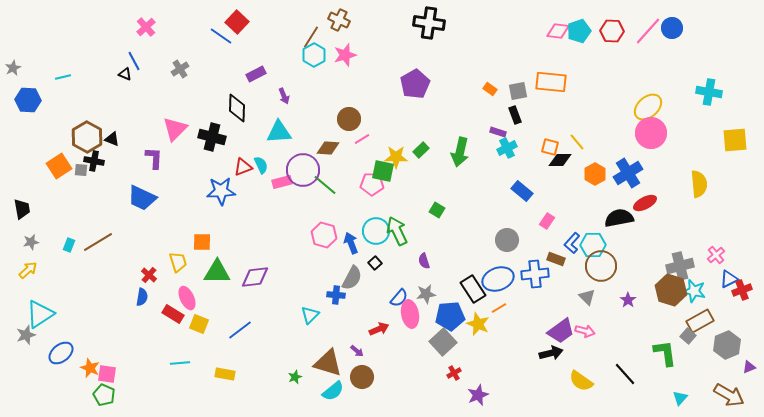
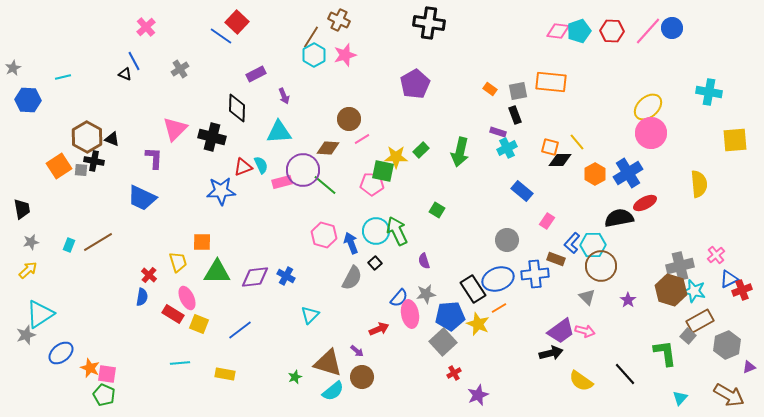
blue cross at (336, 295): moved 50 px left, 19 px up; rotated 24 degrees clockwise
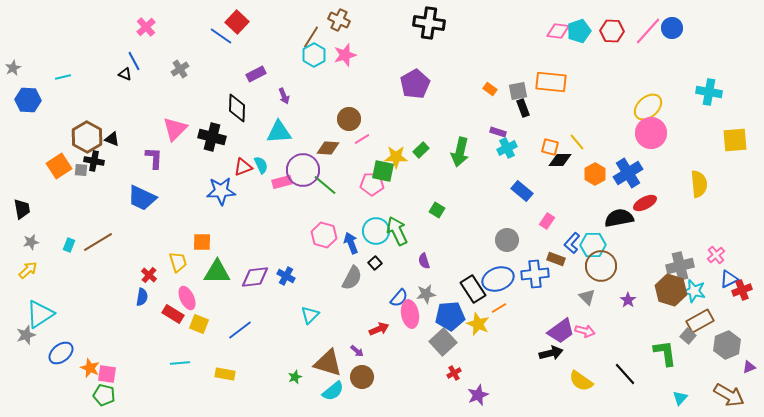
black rectangle at (515, 115): moved 8 px right, 7 px up
green pentagon at (104, 395): rotated 10 degrees counterclockwise
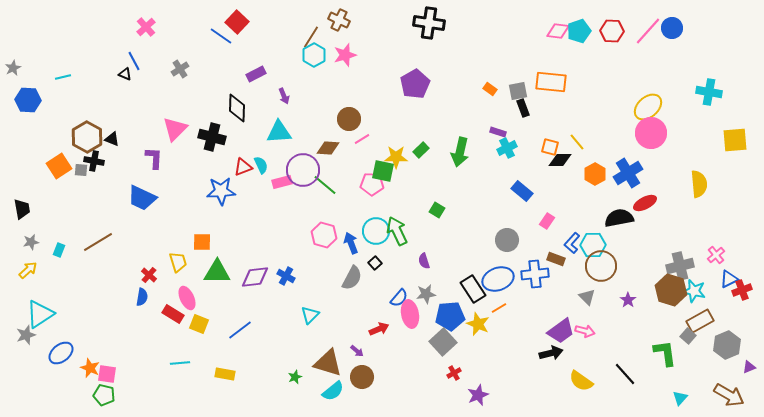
cyan rectangle at (69, 245): moved 10 px left, 5 px down
